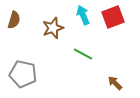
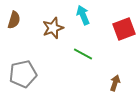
red square: moved 11 px right, 12 px down
gray pentagon: rotated 24 degrees counterclockwise
brown arrow: rotated 63 degrees clockwise
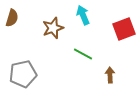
brown semicircle: moved 2 px left, 2 px up
brown arrow: moved 5 px left, 8 px up; rotated 21 degrees counterclockwise
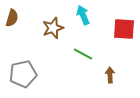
red square: rotated 25 degrees clockwise
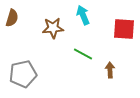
brown star: rotated 15 degrees clockwise
brown arrow: moved 5 px up
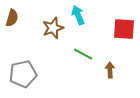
cyan arrow: moved 5 px left
brown star: rotated 15 degrees counterclockwise
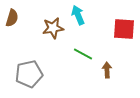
brown star: rotated 10 degrees clockwise
brown arrow: moved 3 px left
gray pentagon: moved 6 px right
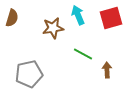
red square: moved 13 px left, 11 px up; rotated 20 degrees counterclockwise
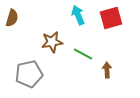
brown star: moved 1 px left, 14 px down
